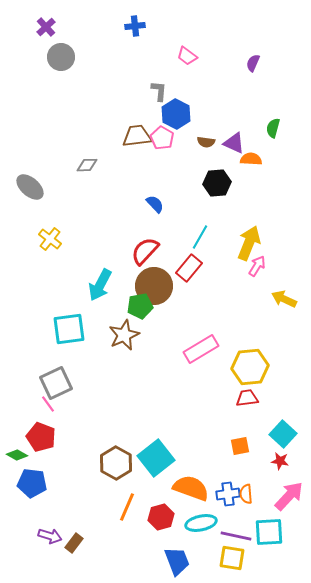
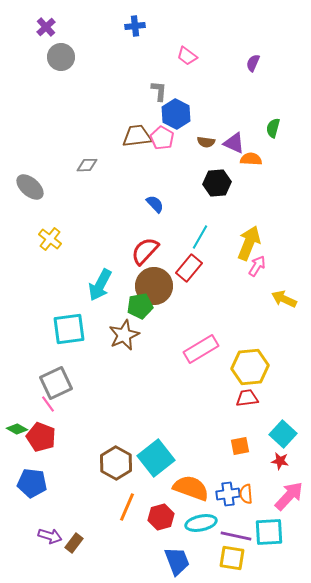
green diamond at (17, 455): moved 26 px up
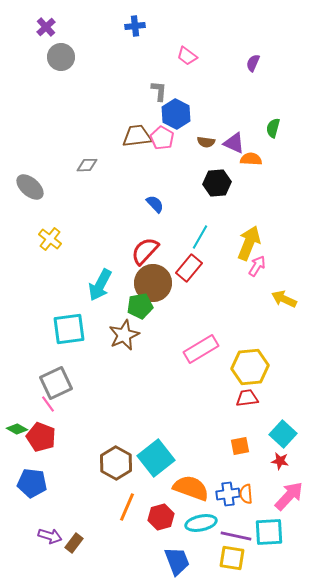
brown circle at (154, 286): moved 1 px left, 3 px up
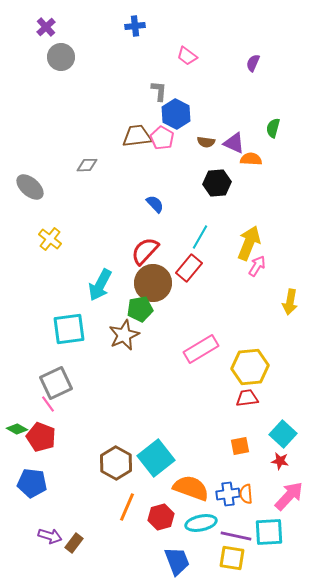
yellow arrow at (284, 299): moved 6 px right, 3 px down; rotated 105 degrees counterclockwise
green pentagon at (140, 306): moved 3 px down
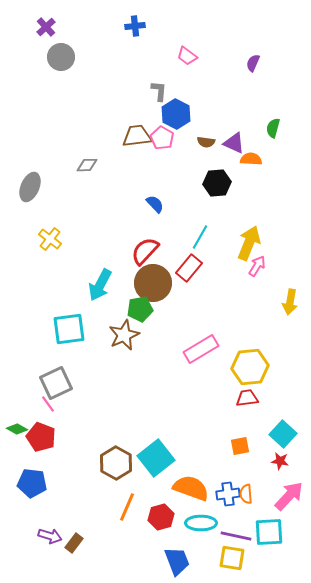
gray ellipse at (30, 187): rotated 72 degrees clockwise
cyan ellipse at (201, 523): rotated 12 degrees clockwise
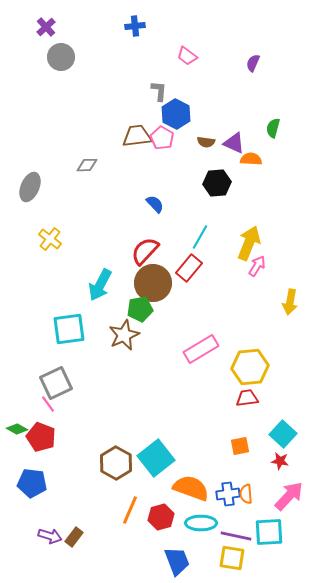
orange line at (127, 507): moved 3 px right, 3 px down
brown rectangle at (74, 543): moved 6 px up
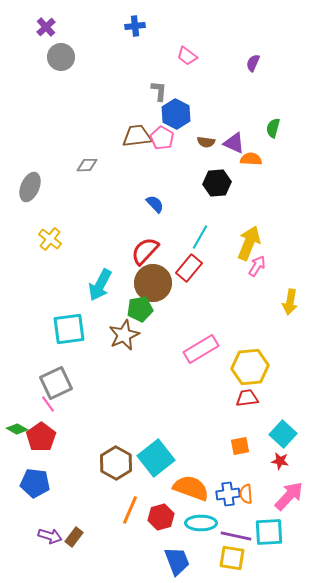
red pentagon at (41, 437): rotated 16 degrees clockwise
blue pentagon at (32, 483): moved 3 px right
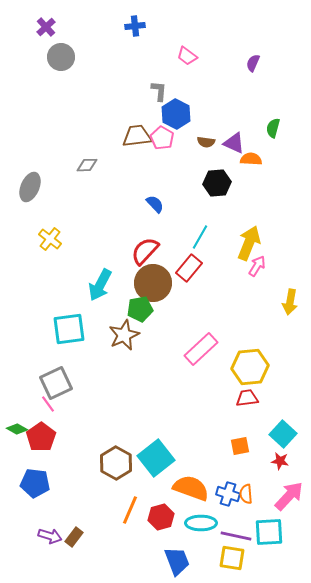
pink rectangle at (201, 349): rotated 12 degrees counterclockwise
blue cross at (228, 494): rotated 25 degrees clockwise
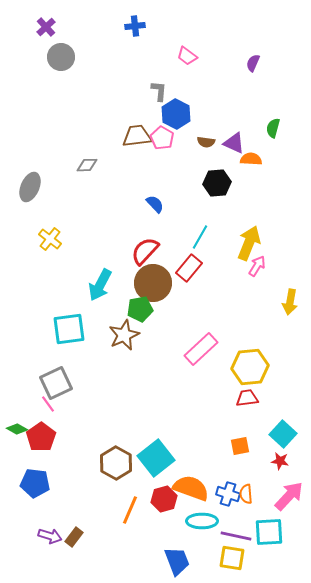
red hexagon at (161, 517): moved 3 px right, 18 px up
cyan ellipse at (201, 523): moved 1 px right, 2 px up
